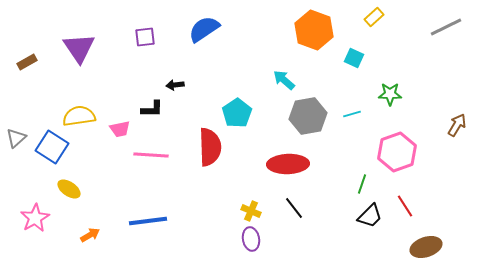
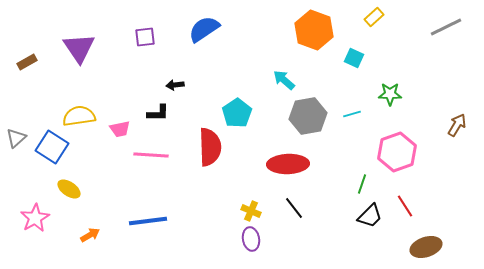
black L-shape: moved 6 px right, 4 px down
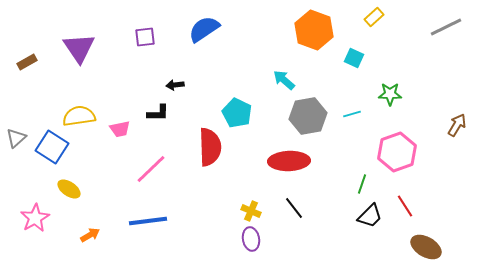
cyan pentagon: rotated 12 degrees counterclockwise
pink line: moved 14 px down; rotated 48 degrees counterclockwise
red ellipse: moved 1 px right, 3 px up
brown ellipse: rotated 48 degrees clockwise
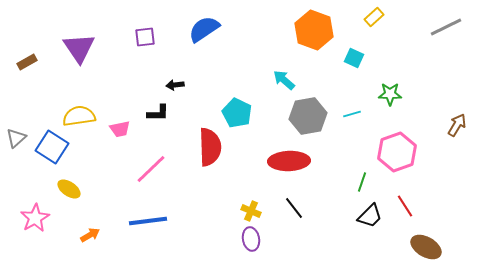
green line: moved 2 px up
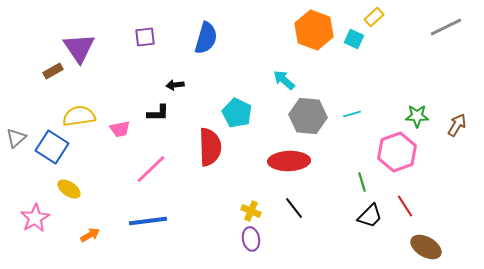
blue semicircle: moved 2 px right, 9 px down; rotated 140 degrees clockwise
cyan square: moved 19 px up
brown rectangle: moved 26 px right, 9 px down
green star: moved 27 px right, 22 px down
gray hexagon: rotated 15 degrees clockwise
green line: rotated 36 degrees counterclockwise
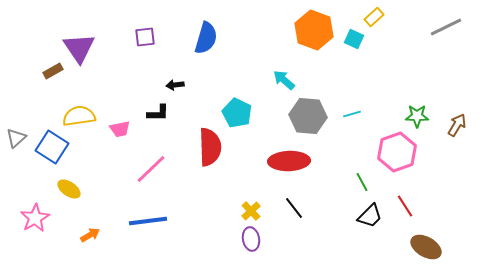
green line: rotated 12 degrees counterclockwise
yellow cross: rotated 24 degrees clockwise
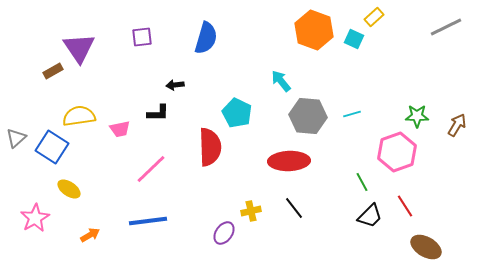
purple square: moved 3 px left
cyan arrow: moved 3 px left, 1 px down; rotated 10 degrees clockwise
yellow cross: rotated 30 degrees clockwise
purple ellipse: moved 27 px left, 6 px up; rotated 45 degrees clockwise
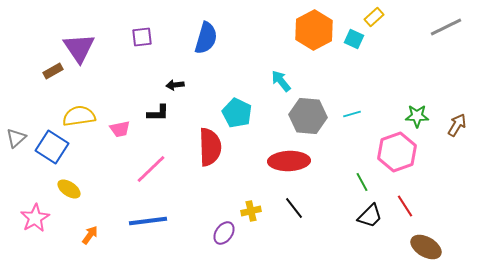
orange hexagon: rotated 12 degrees clockwise
orange arrow: rotated 24 degrees counterclockwise
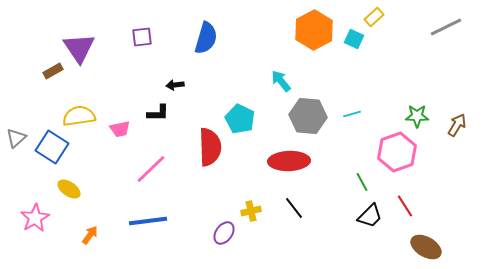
cyan pentagon: moved 3 px right, 6 px down
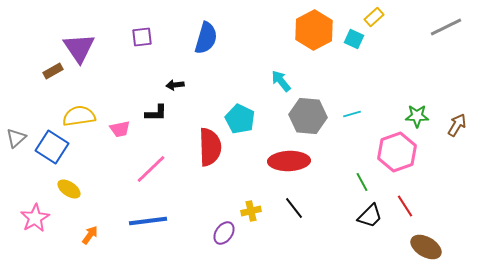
black L-shape: moved 2 px left
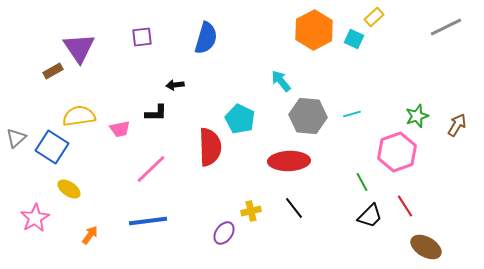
green star: rotated 20 degrees counterclockwise
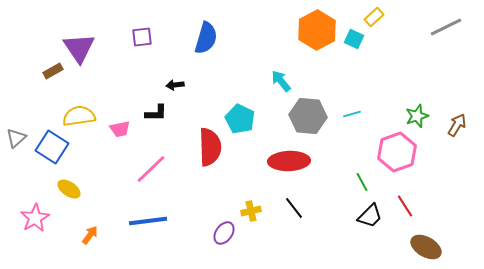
orange hexagon: moved 3 px right
